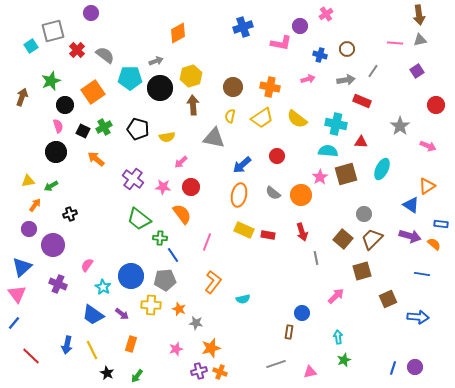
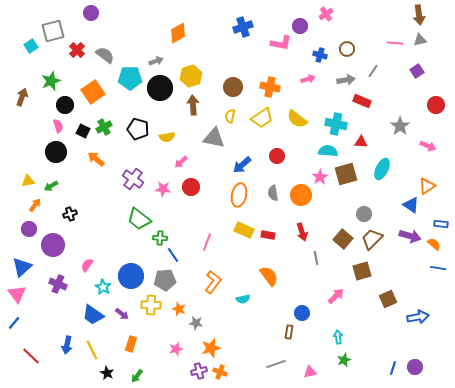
pink star at (163, 187): moved 2 px down
gray semicircle at (273, 193): rotated 42 degrees clockwise
orange semicircle at (182, 214): moved 87 px right, 62 px down
blue line at (422, 274): moved 16 px right, 6 px up
blue arrow at (418, 317): rotated 15 degrees counterclockwise
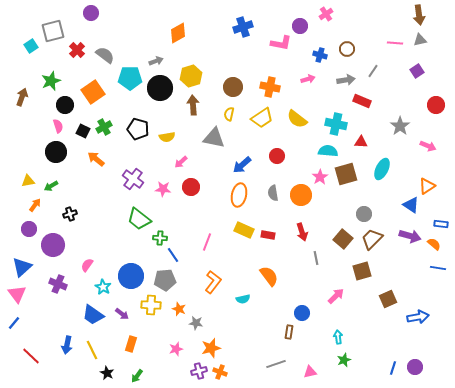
yellow semicircle at (230, 116): moved 1 px left, 2 px up
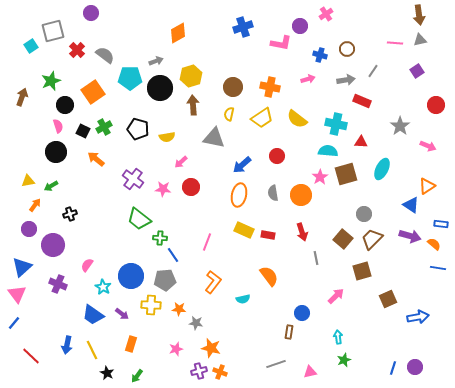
orange star at (179, 309): rotated 16 degrees counterclockwise
orange star at (211, 348): rotated 30 degrees clockwise
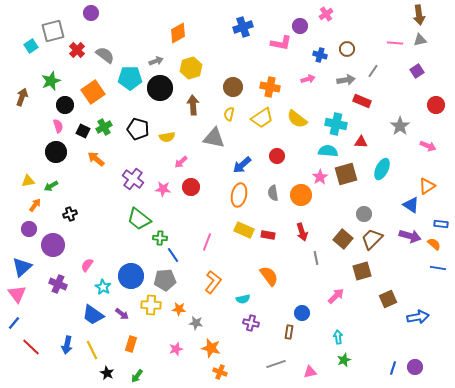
yellow hexagon at (191, 76): moved 8 px up
red line at (31, 356): moved 9 px up
purple cross at (199, 371): moved 52 px right, 48 px up; rotated 28 degrees clockwise
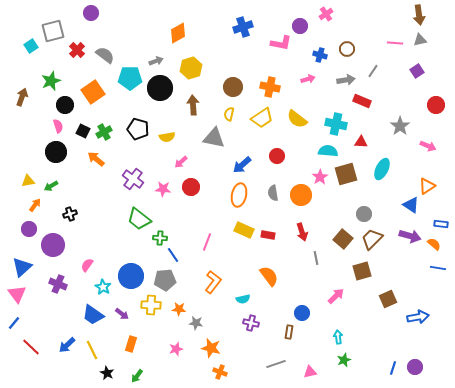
green cross at (104, 127): moved 5 px down
blue arrow at (67, 345): rotated 36 degrees clockwise
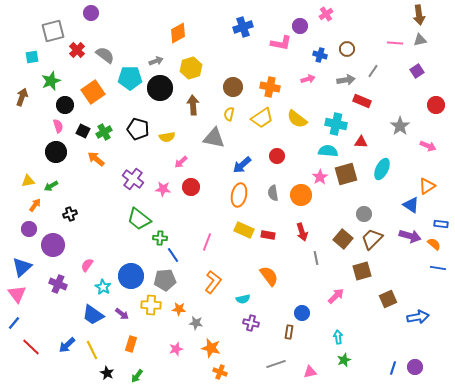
cyan square at (31, 46): moved 1 px right, 11 px down; rotated 24 degrees clockwise
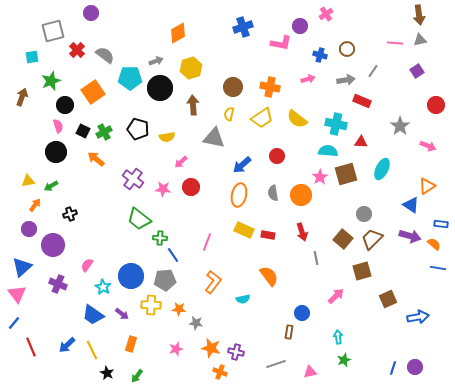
purple cross at (251, 323): moved 15 px left, 29 px down
red line at (31, 347): rotated 24 degrees clockwise
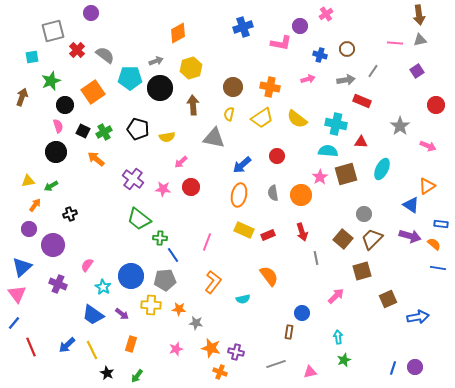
red rectangle at (268, 235): rotated 32 degrees counterclockwise
